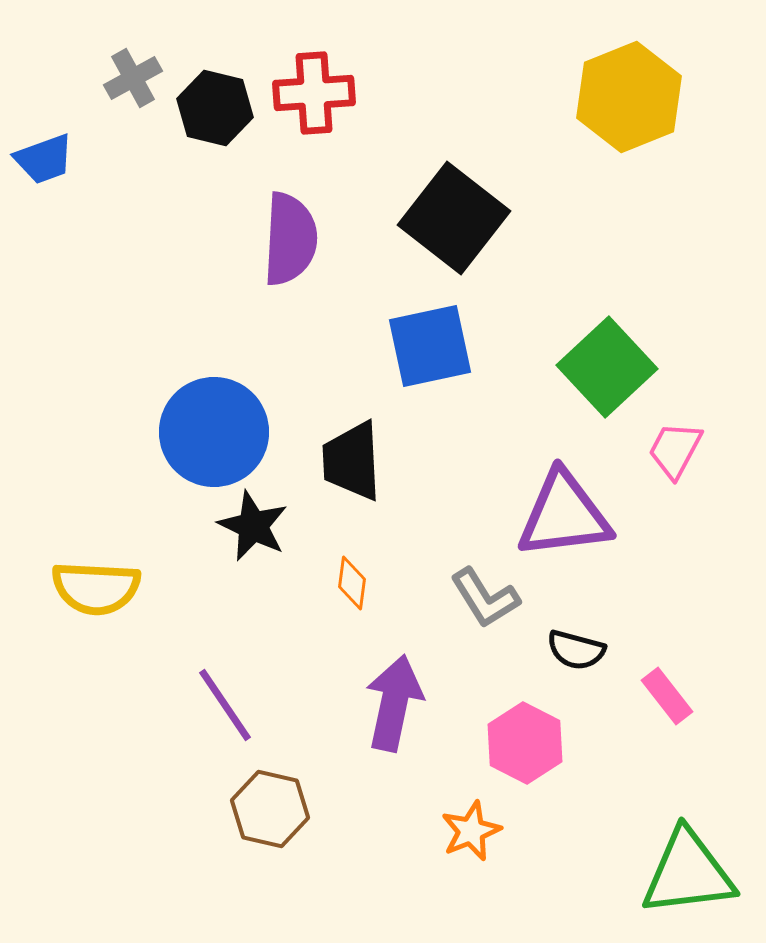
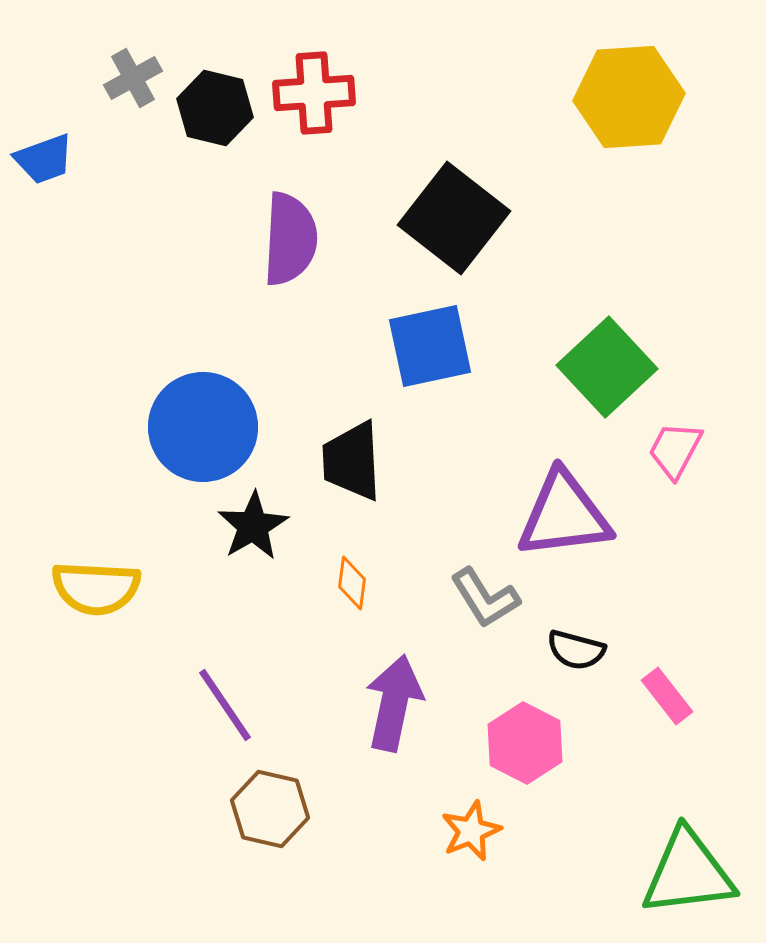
yellow hexagon: rotated 18 degrees clockwise
blue circle: moved 11 px left, 5 px up
black star: rotated 16 degrees clockwise
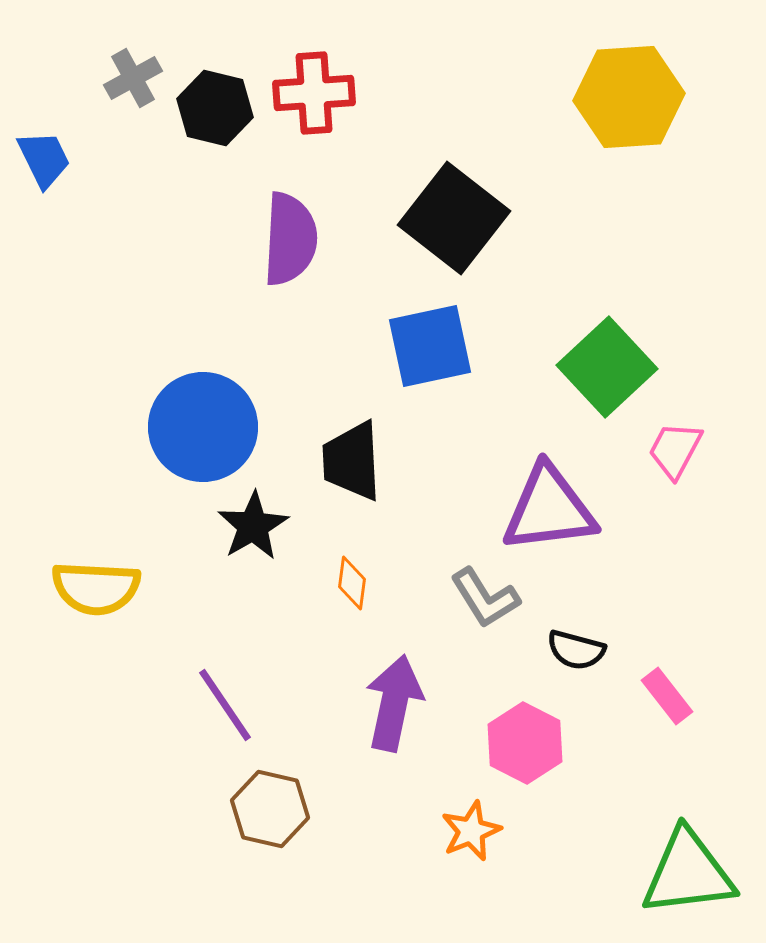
blue trapezoid: rotated 96 degrees counterclockwise
purple triangle: moved 15 px left, 6 px up
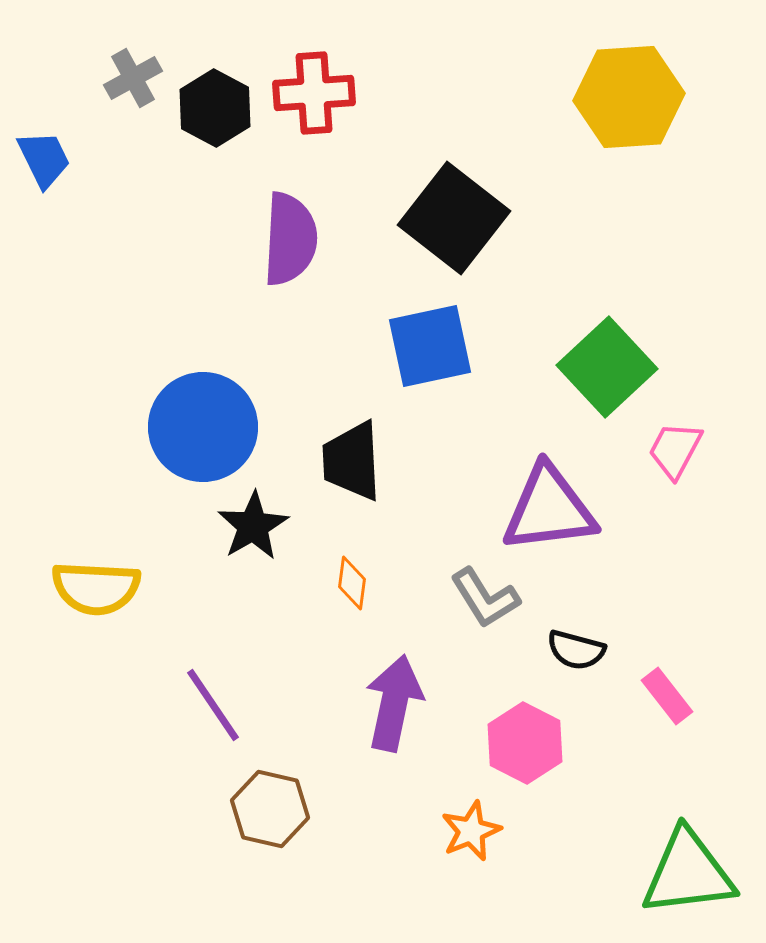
black hexagon: rotated 14 degrees clockwise
purple line: moved 12 px left
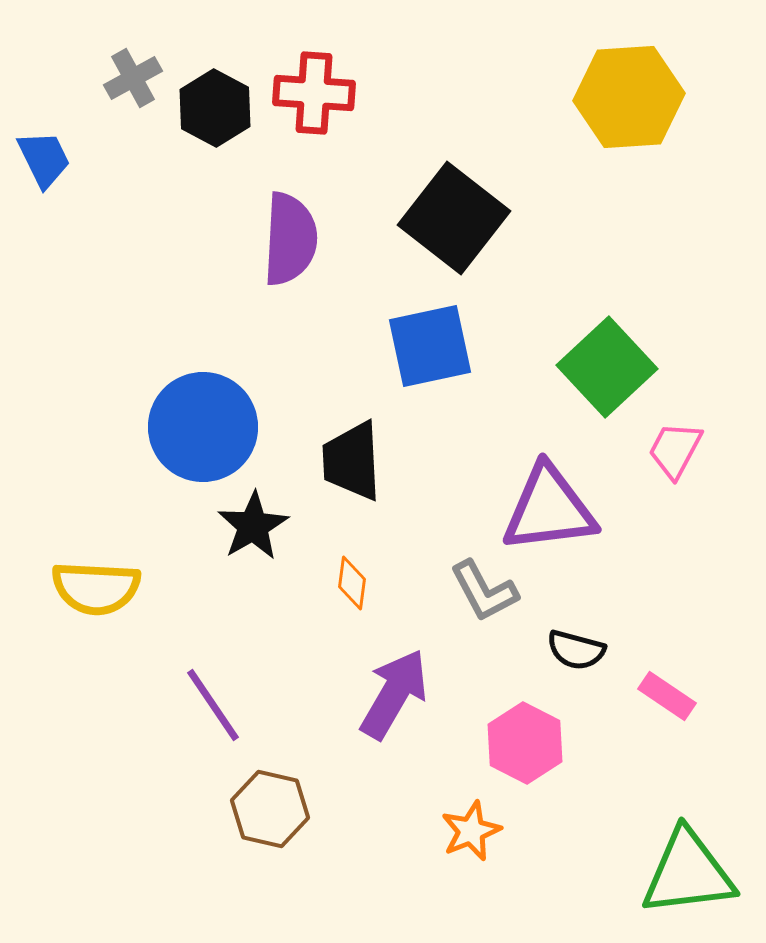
red cross: rotated 8 degrees clockwise
gray L-shape: moved 1 px left, 7 px up; rotated 4 degrees clockwise
pink rectangle: rotated 18 degrees counterclockwise
purple arrow: moved 9 px up; rotated 18 degrees clockwise
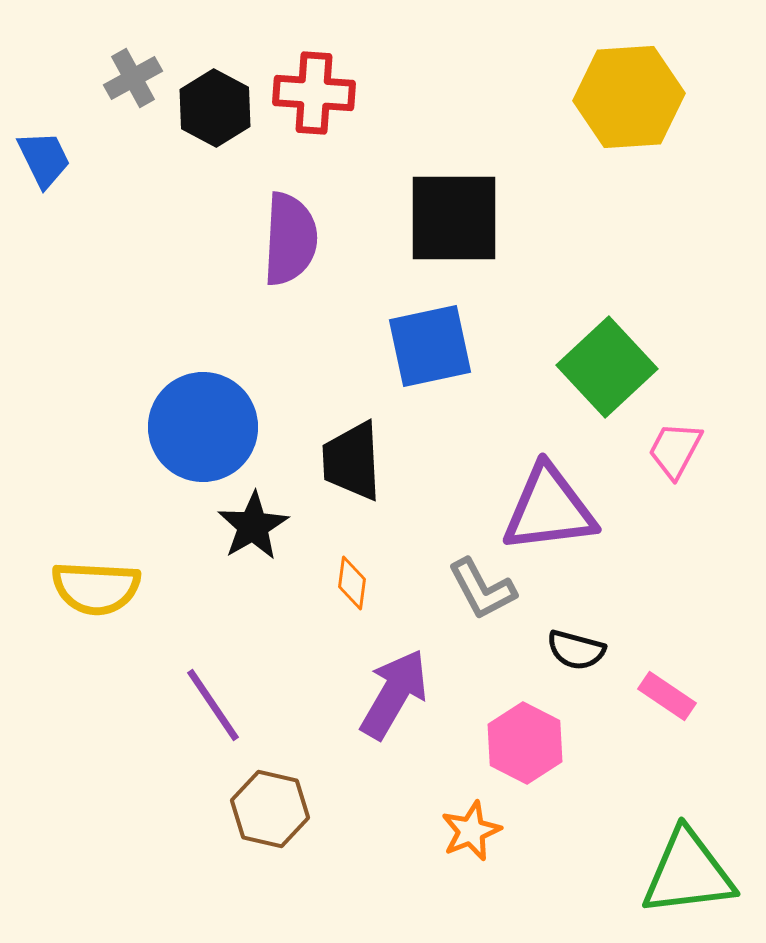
black square: rotated 38 degrees counterclockwise
gray L-shape: moved 2 px left, 2 px up
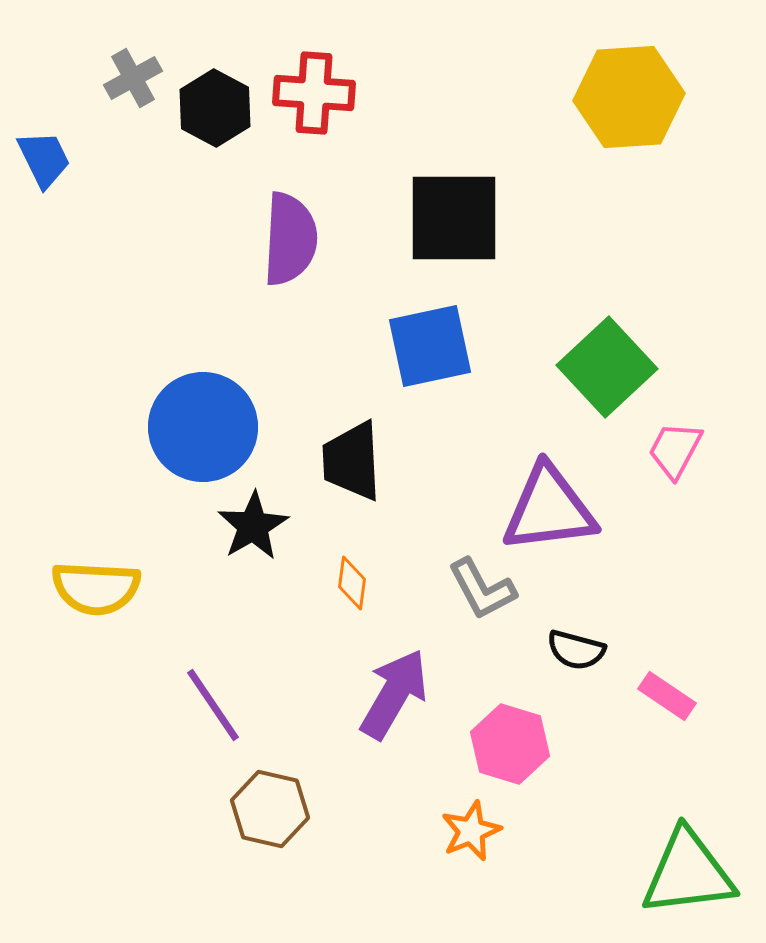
pink hexagon: moved 15 px left, 1 px down; rotated 10 degrees counterclockwise
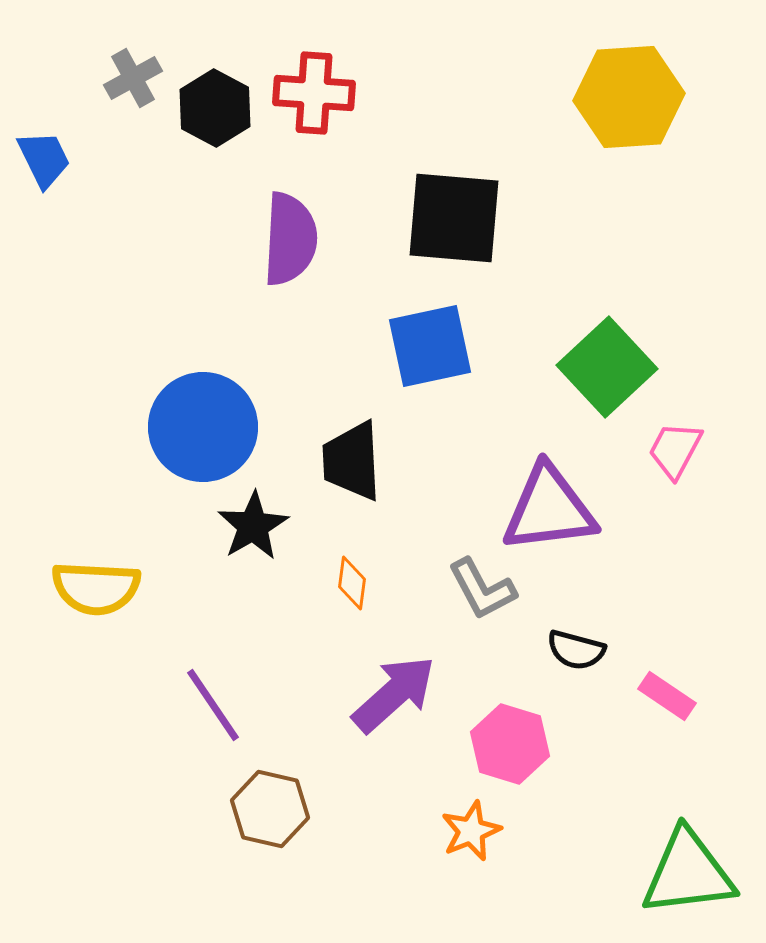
black square: rotated 5 degrees clockwise
purple arrow: rotated 18 degrees clockwise
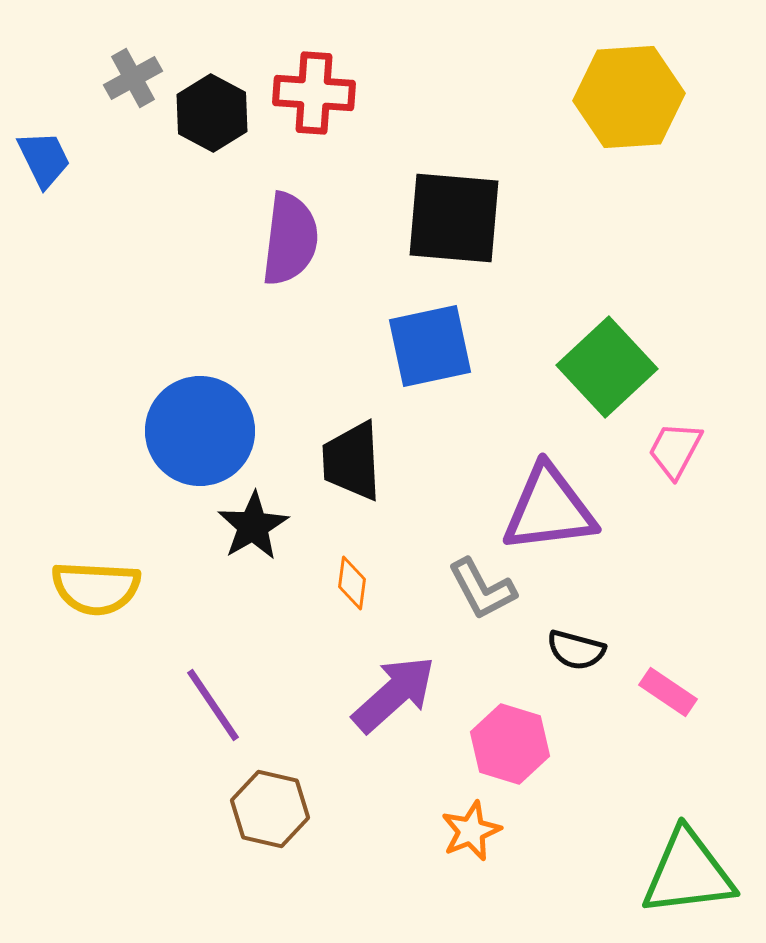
black hexagon: moved 3 px left, 5 px down
purple semicircle: rotated 4 degrees clockwise
blue circle: moved 3 px left, 4 px down
pink rectangle: moved 1 px right, 4 px up
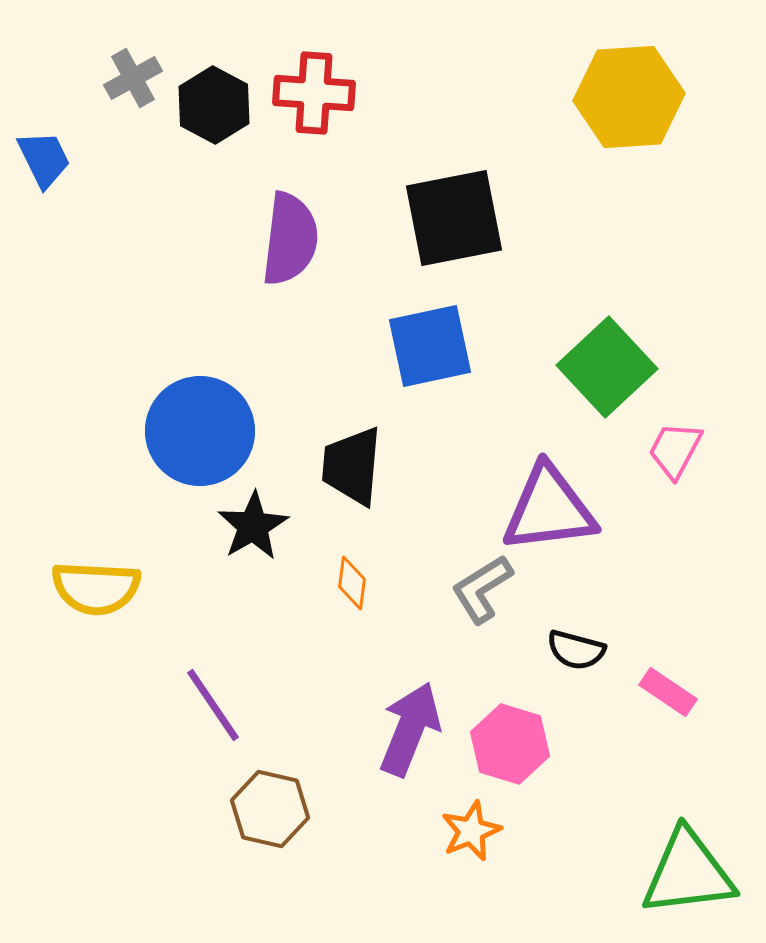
black hexagon: moved 2 px right, 8 px up
black square: rotated 16 degrees counterclockwise
black trapezoid: moved 5 px down; rotated 8 degrees clockwise
gray L-shape: rotated 86 degrees clockwise
purple arrow: moved 16 px right, 35 px down; rotated 26 degrees counterclockwise
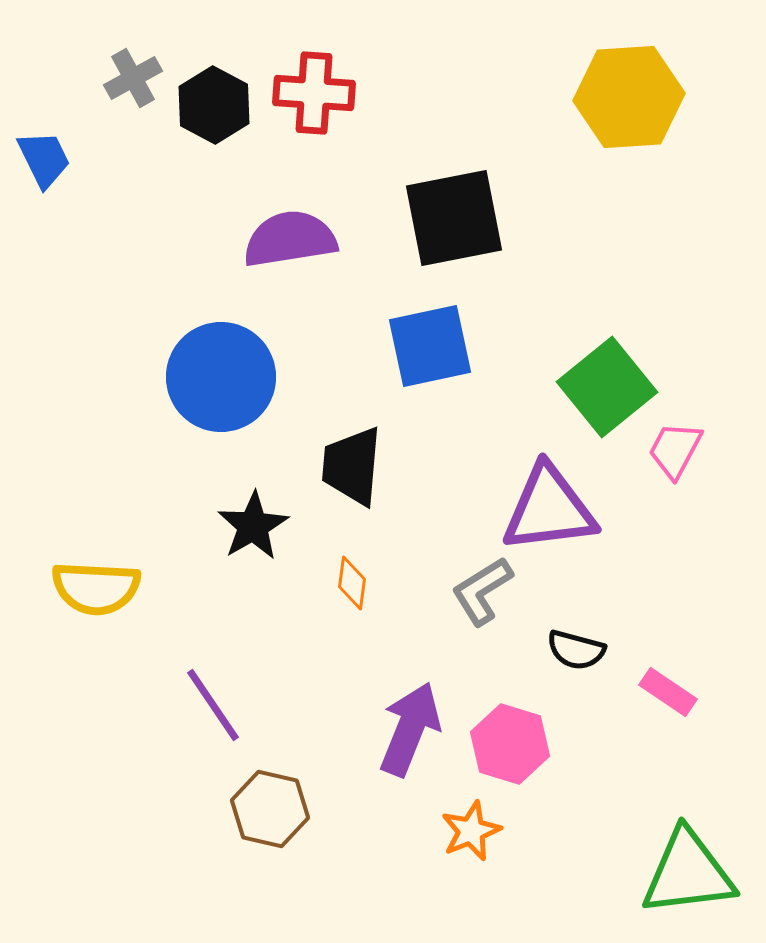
purple semicircle: rotated 106 degrees counterclockwise
green square: moved 20 px down; rotated 4 degrees clockwise
blue circle: moved 21 px right, 54 px up
gray L-shape: moved 2 px down
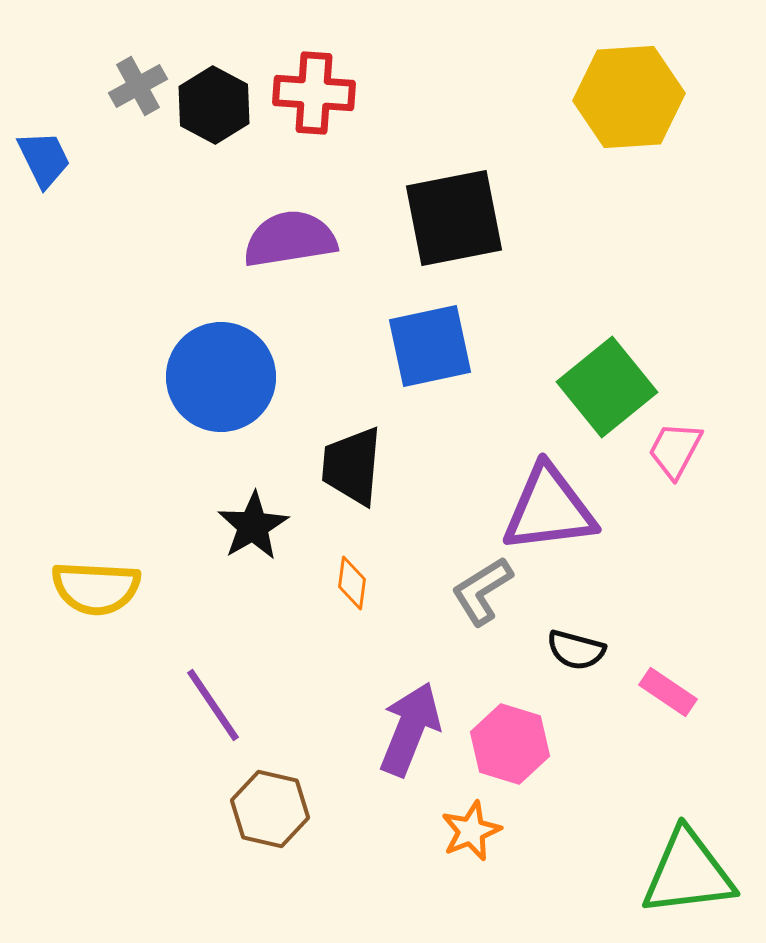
gray cross: moved 5 px right, 8 px down
